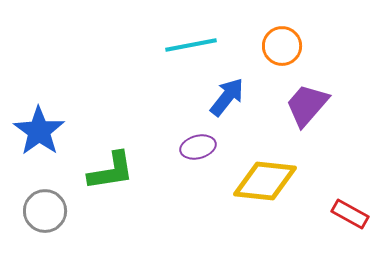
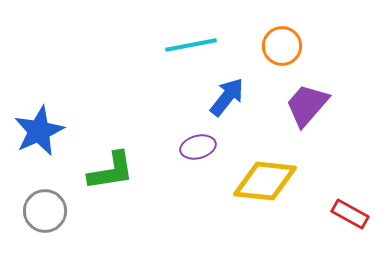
blue star: rotated 12 degrees clockwise
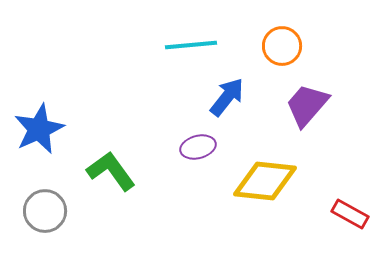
cyan line: rotated 6 degrees clockwise
blue star: moved 2 px up
green L-shape: rotated 117 degrees counterclockwise
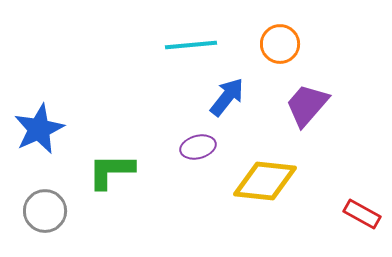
orange circle: moved 2 px left, 2 px up
green L-shape: rotated 54 degrees counterclockwise
red rectangle: moved 12 px right
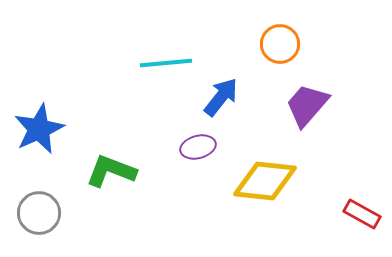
cyan line: moved 25 px left, 18 px down
blue arrow: moved 6 px left
green L-shape: rotated 21 degrees clockwise
gray circle: moved 6 px left, 2 px down
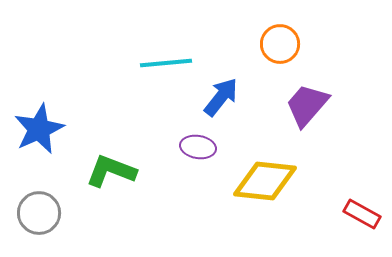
purple ellipse: rotated 24 degrees clockwise
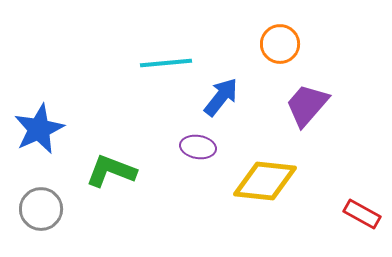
gray circle: moved 2 px right, 4 px up
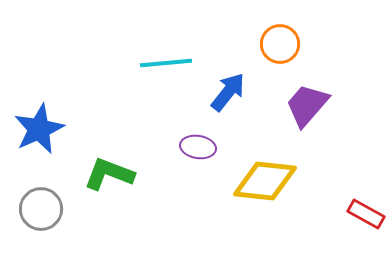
blue arrow: moved 7 px right, 5 px up
green L-shape: moved 2 px left, 3 px down
red rectangle: moved 4 px right
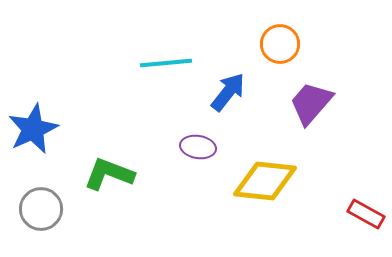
purple trapezoid: moved 4 px right, 2 px up
blue star: moved 6 px left
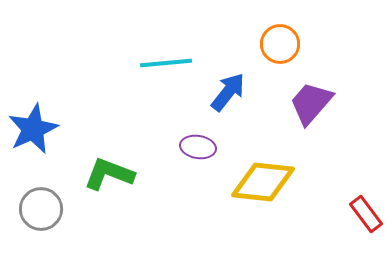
yellow diamond: moved 2 px left, 1 px down
red rectangle: rotated 24 degrees clockwise
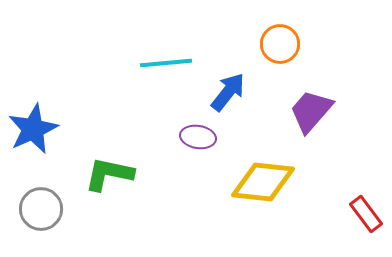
purple trapezoid: moved 8 px down
purple ellipse: moved 10 px up
green L-shape: rotated 9 degrees counterclockwise
